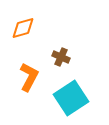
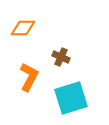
orange diamond: rotated 15 degrees clockwise
cyan square: rotated 16 degrees clockwise
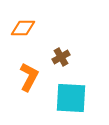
brown cross: rotated 36 degrees clockwise
cyan square: rotated 20 degrees clockwise
